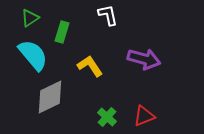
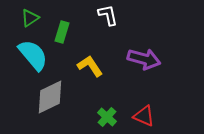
red triangle: rotated 45 degrees clockwise
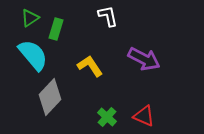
white L-shape: moved 1 px down
green rectangle: moved 6 px left, 3 px up
purple arrow: rotated 12 degrees clockwise
gray diamond: rotated 21 degrees counterclockwise
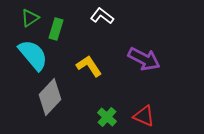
white L-shape: moved 6 px left; rotated 40 degrees counterclockwise
yellow L-shape: moved 1 px left
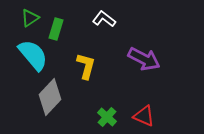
white L-shape: moved 2 px right, 3 px down
yellow L-shape: moved 3 px left; rotated 48 degrees clockwise
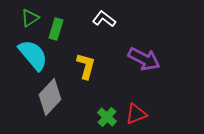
red triangle: moved 8 px left, 2 px up; rotated 45 degrees counterclockwise
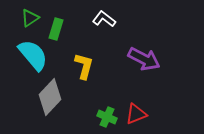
yellow L-shape: moved 2 px left
green cross: rotated 18 degrees counterclockwise
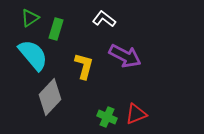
purple arrow: moved 19 px left, 3 px up
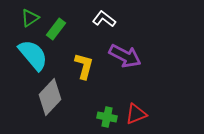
green rectangle: rotated 20 degrees clockwise
green cross: rotated 12 degrees counterclockwise
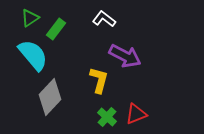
yellow L-shape: moved 15 px right, 14 px down
green cross: rotated 30 degrees clockwise
